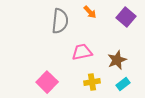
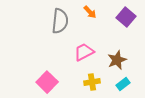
pink trapezoid: moved 2 px right; rotated 15 degrees counterclockwise
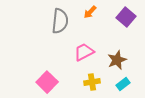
orange arrow: rotated 88 degrees clockwise
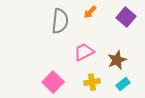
pink square: moved 6 px right
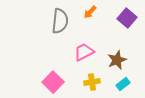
purple square: moved 1 px right, 1 px down
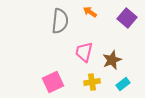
orange arrow: rotated 80 degrees clockwise
pink trapezoid: rotated 50 degrees counterclockwise
brown star: moved 5 px left
pink square: rotated 20 degrees clockwise
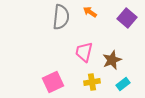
gray semicircle: moved 1 px right, 4 px up
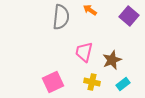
orange arrow: moved 2 px up
purple square: moved 2 px right, 2 px up
yellow cross: rotated 21 degrees clockwise
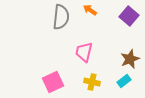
brown star: moved 18 px right, 1 px up
cyan rectangle: moved 1 px right, 3 px up
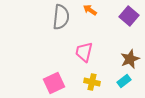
pink square: moved 1 px right, 1 px down
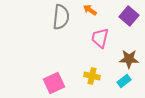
pink trapezoid: moved 16 px right, 14 px up
brown star: moved 1 px left; rotated 24 degrees clockwise
yellow cross: moved 6 px up
